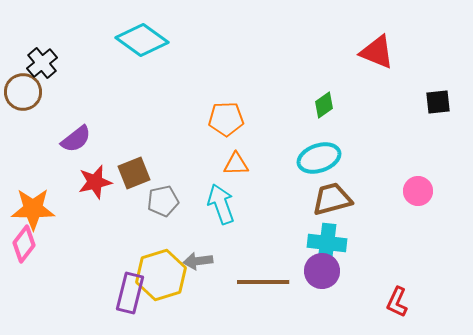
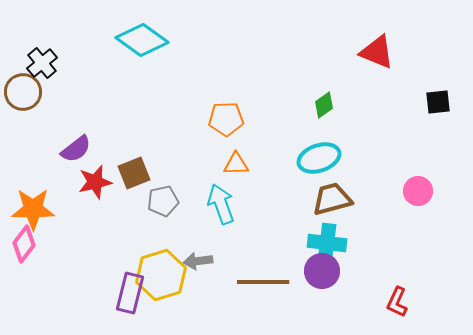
purple semicircle: moved 10 px down
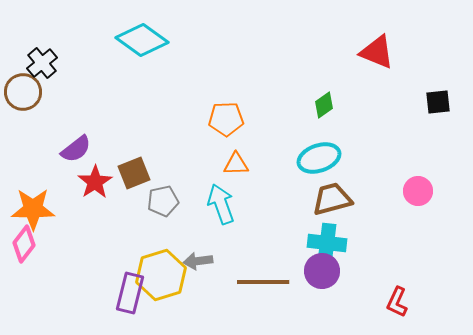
red star: rotated 20 degrees counterclockwise
